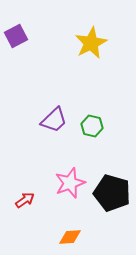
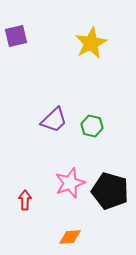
purple square: rotated 15 degrees clockwise
black pentagon: moved 2 px left, 2 px up
red arrow: rotated 54 degrees counterclockwise
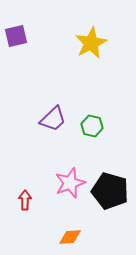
purple trapezoid: moved 1 px left, 1 px up
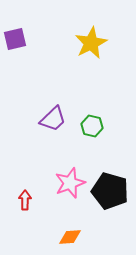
purple square: moved 1 px left, 3 px down
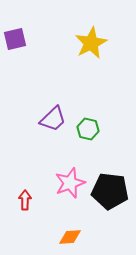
green hexagon: moved 4 px left, 3 px down
black pentagon: rotated 9 degrees counterclockwise
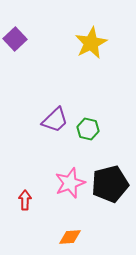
purple square: rotated 30 degrees counterclockwise
purple trapezoid: moved 2 px right, 1 px down
black pentagon: moved 7 px up; rotated 21 degrees counterclockwise
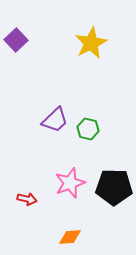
purple square: moved 1 px right, 1 px down
black pentagon: moved 4 px right, 3 px down; rotated 15 degrees clockwise
red arrow: moved 2 px right, 1 px up; rotated 102 degrees clockwise
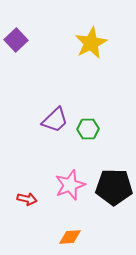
green hexagon: rotated 15 degrees counterclockwise
pink star: moved 2 px down
